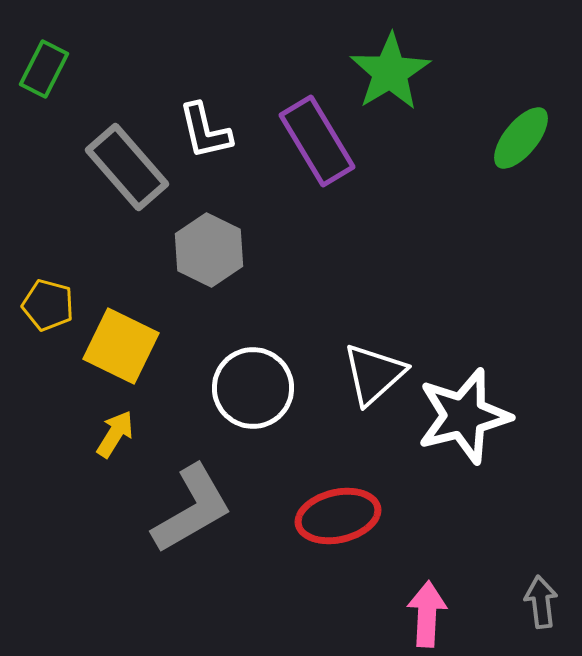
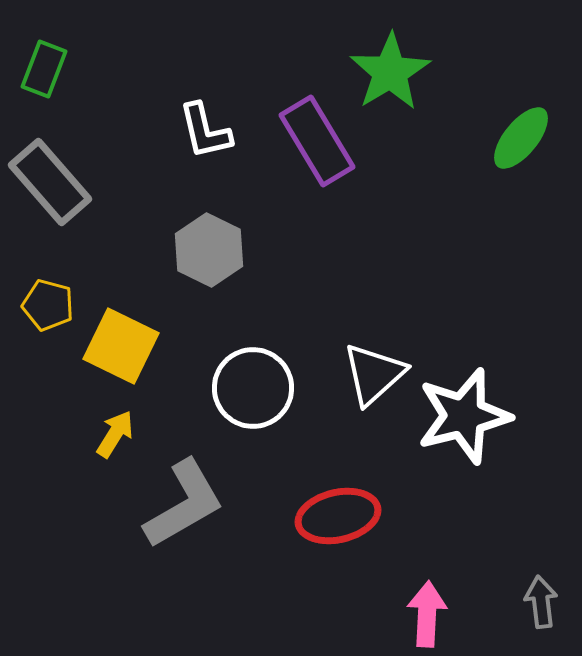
green rectangle: rotated 6 degrees counterclockwise
gray rectangle: moved 77 px left, 15 px down
gray L-shape: moved 8 px left, 5 px up
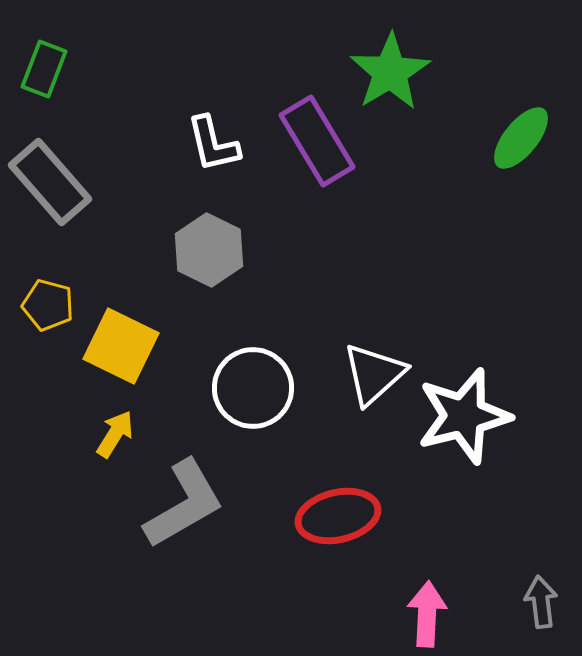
white L-shape: moved 8 px right, 13 px down
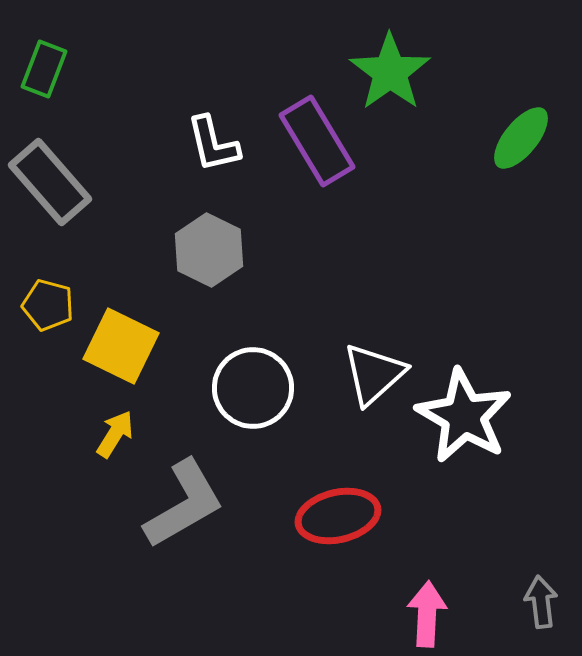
green star: rotated 4 degrees counterclockwise
white star: rotated 28 degrees counterclockwise
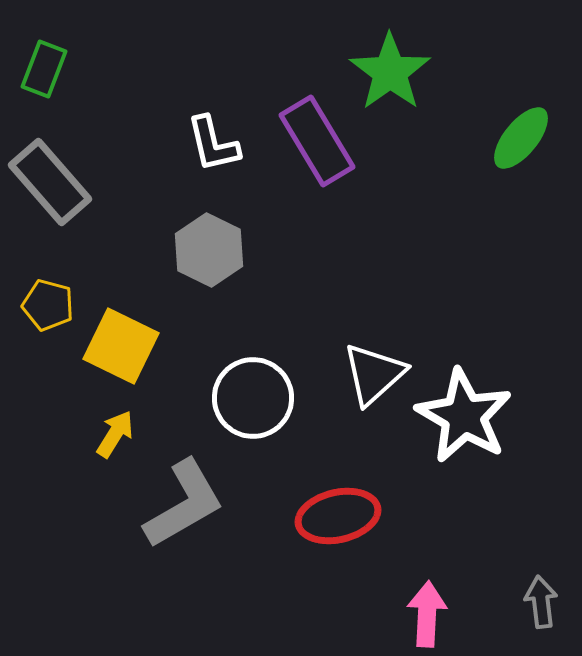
white circle: moved 10 px down
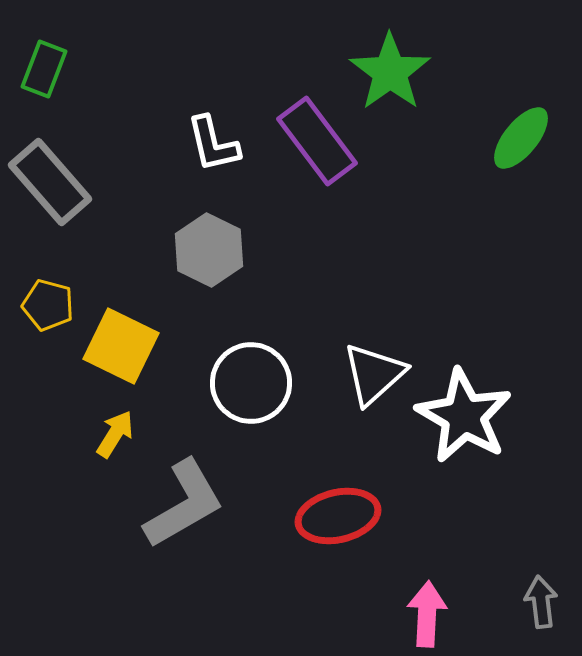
purple rectangle: rotated 6 degrees counterclockwise
white circle: moved 2 px left, 15 px up
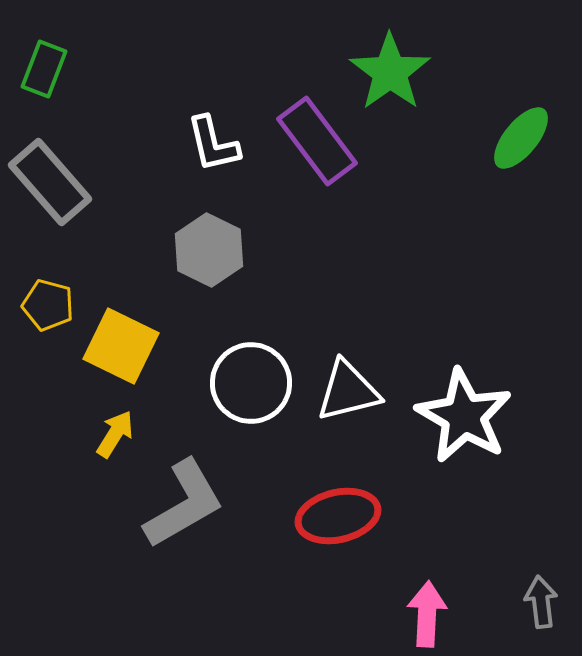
white triangle: moved 26 px left, 17 px down; rotated 28 degrees clockwise
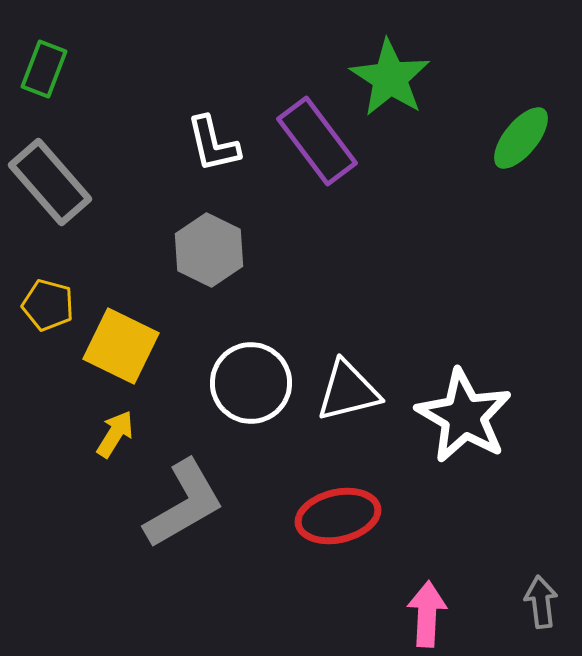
green star: moved 6 px down; rotated 4 degrees counterclockwise
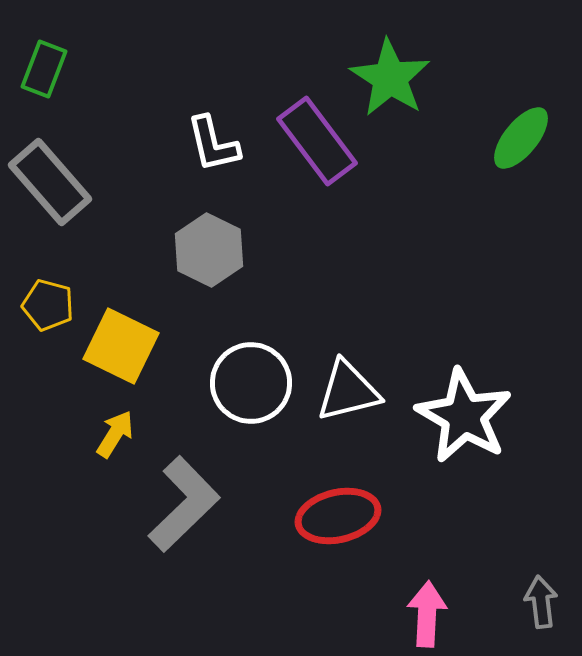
gray L-shape: rotated 14 degrees counterclockwise
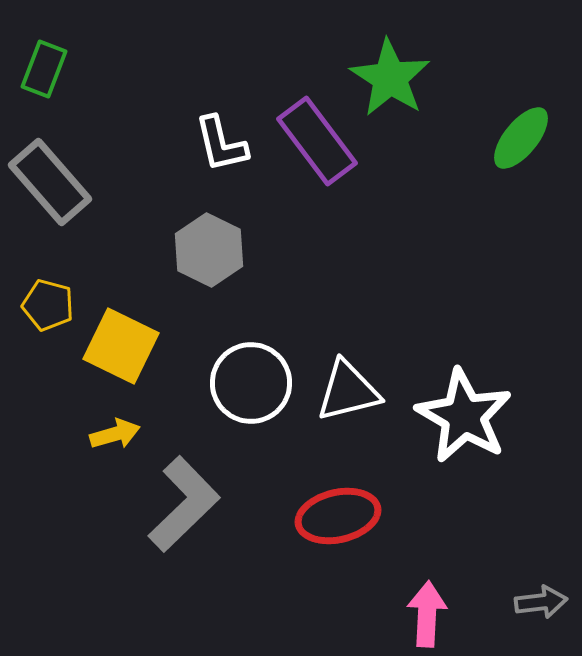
white L-shape: moved 8 px right
yellow arrow: rotated 42 degrees clockwise
gray arrow: rotated 90 degrees clockwise
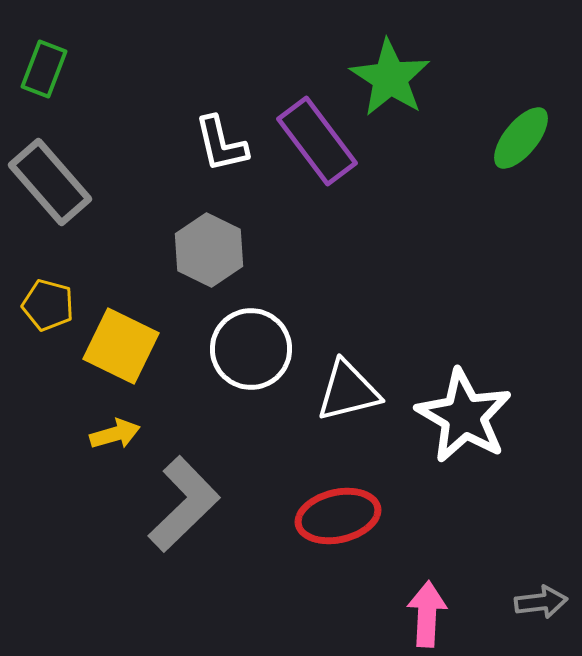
white circle: moved 34 px up
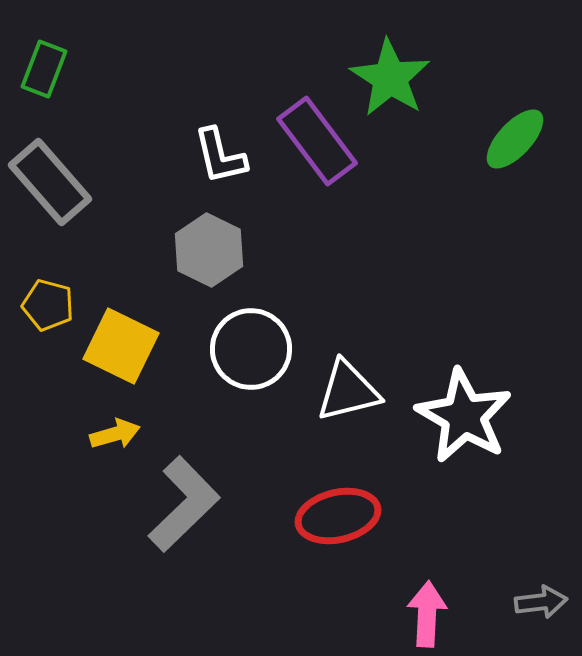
green ellipse: moved 6 px left, 1 px down; rotated 4 degrees clockwise
white L-shape: moved 1 px left, 12 px down
